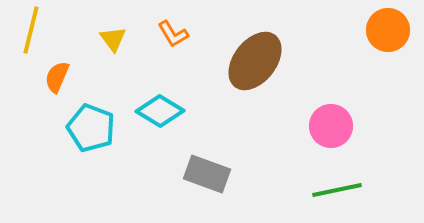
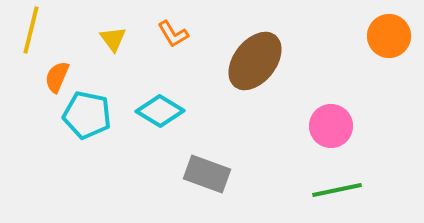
orange circle: moved 1 px right, 6 px down
cyan pentagon: moved 4 px left, 13 px up; rotated 9 degrees counterclockwise
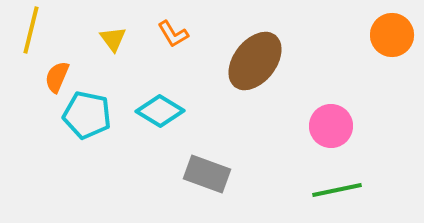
orange circle: moved 3 px right, 1 px up
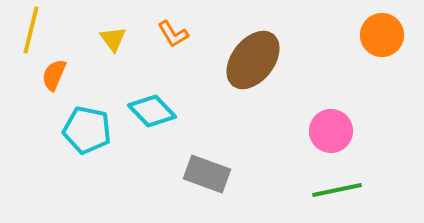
orange circle: moved 10 px left
brown ellipse: moved 2 px left, 1 px up
orange semicircle: moved 3 px left, 2 px up
cyan diamond: moved 8 px left; rotated 15 degrees clockwise
cyan pentagon: moved 15 px down
pink circle: moved 5 px down
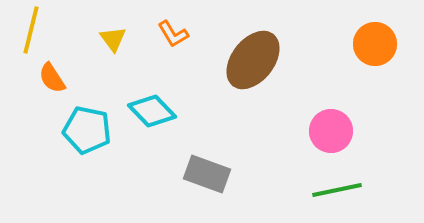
orange circle: moved 7 px left, 9 px down
orange semicircle: moved 2 px left, 3 px down; rotated 56 degrees counterclockwise
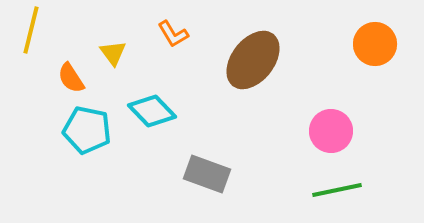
yellow triangle: moved 14 px down
orange semicircle: moved 19 px right
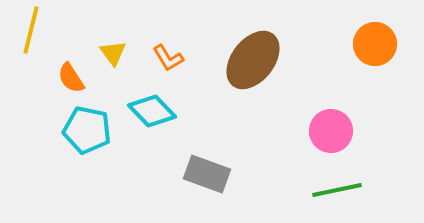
orange L-shape: moved 5 px left, 24 px down
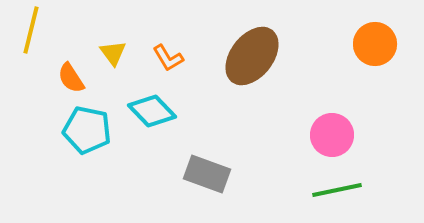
brown ellipse: moved 1 px left, 4 px up
pink circle: moved 1 px right, 4 px down
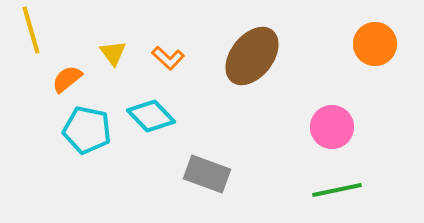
yellow line: rotated 30 degrees counterclockwise
orange L-shape: rotated 16 degrees counterclockwise
orange semicircle: moved 4 px left, 1 px down; rotated 84 degrees clockwise
cyan diamond: moved 1 px left, 5 px down
pink circle: moved 8 px up
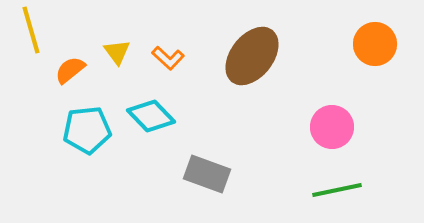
yellow triangle: moved 4 px right, 1 px up
orange semicircle: moved 3 px right, 9 px up
cyan pentagon: rotated 18 degrees counterclockwise
